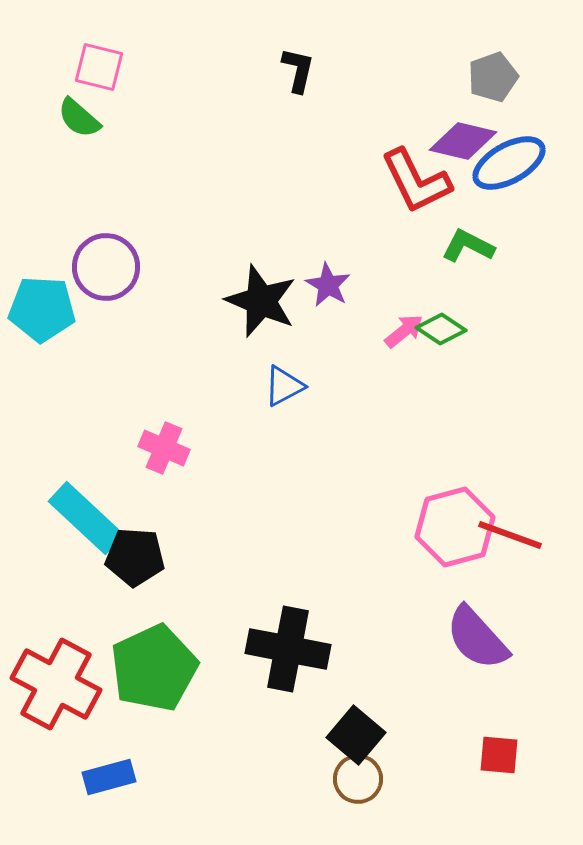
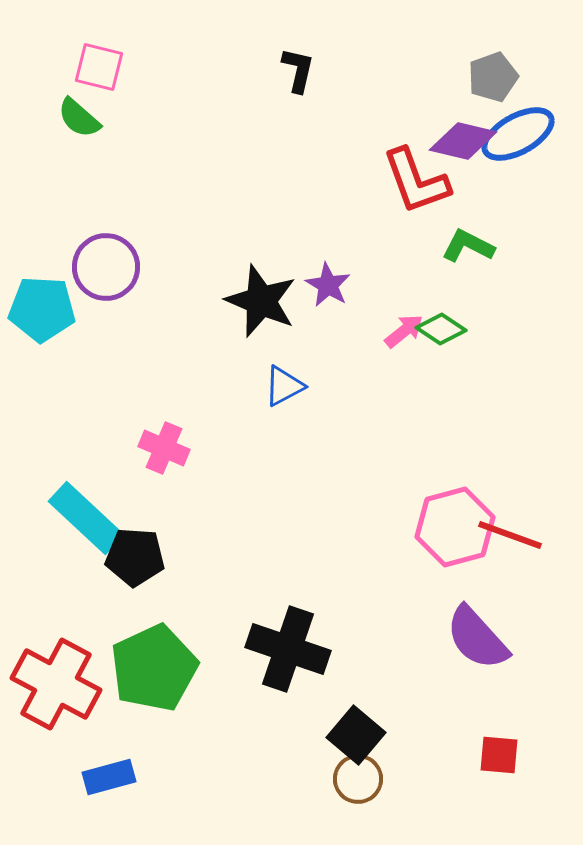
blue ellipse: moved 9 px right, 29 px up
red L-shape: rotated 6 degrees clockwise
black cross: rotated 8 degrees clockwise
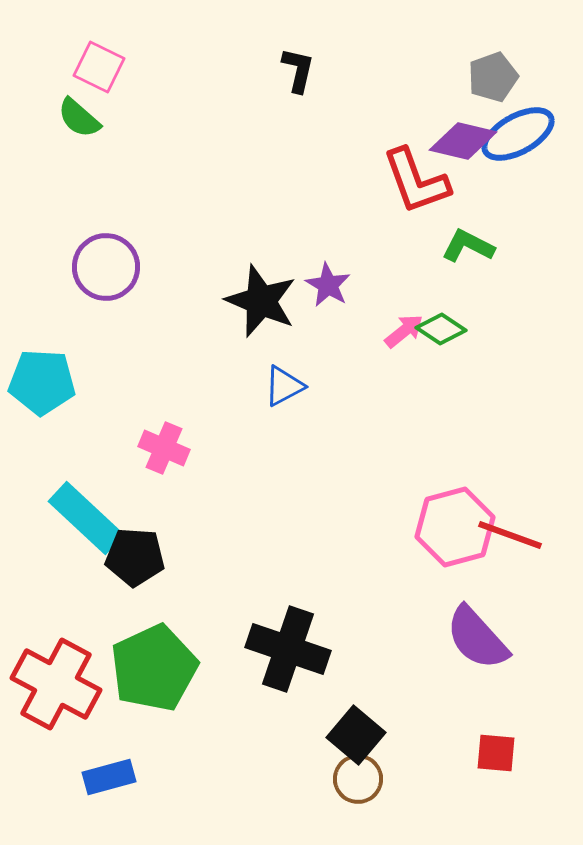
pink square: rotated 12 degrees clockwise
cyan pentagon: moved 73 px down
red square: moved 3 px left, 2 px up
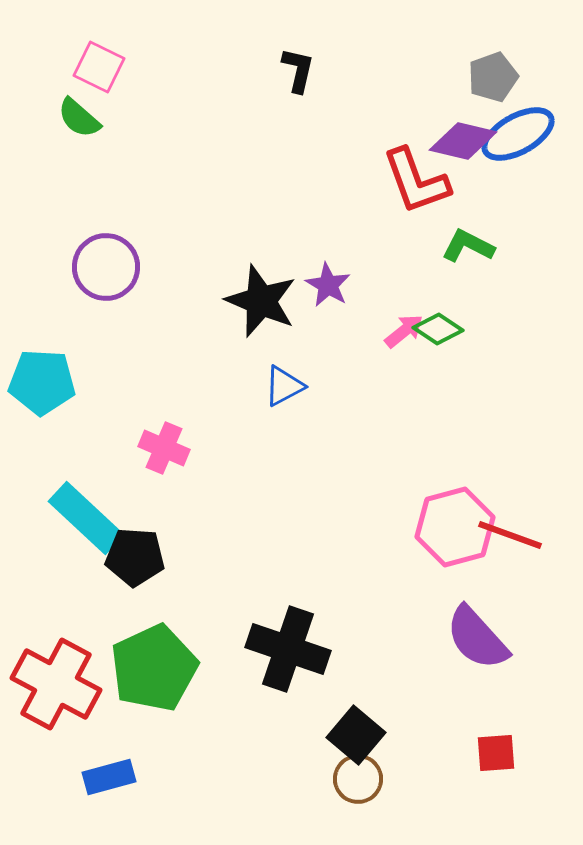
green diamond: moved 3 px left
red square: rotated 9 degrees counterclockwise
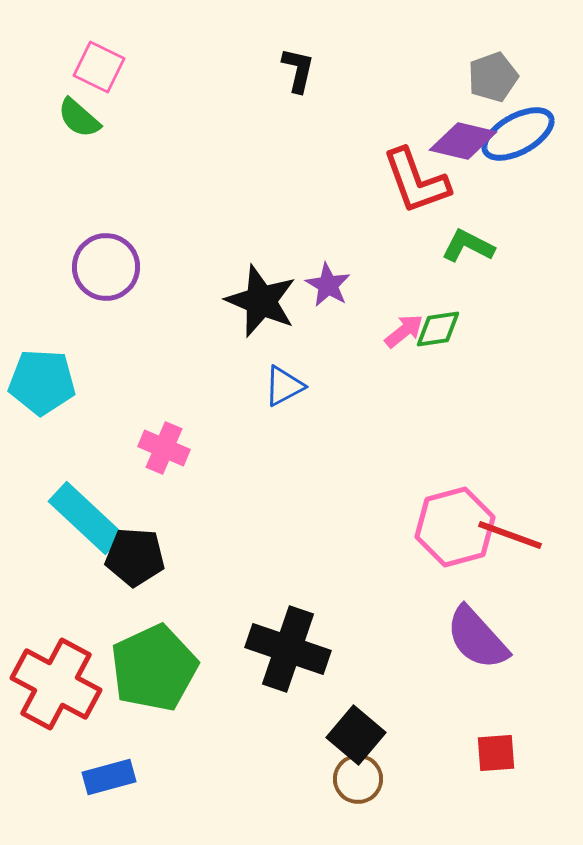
green diamond: rotated 42 degrees counterclockwise
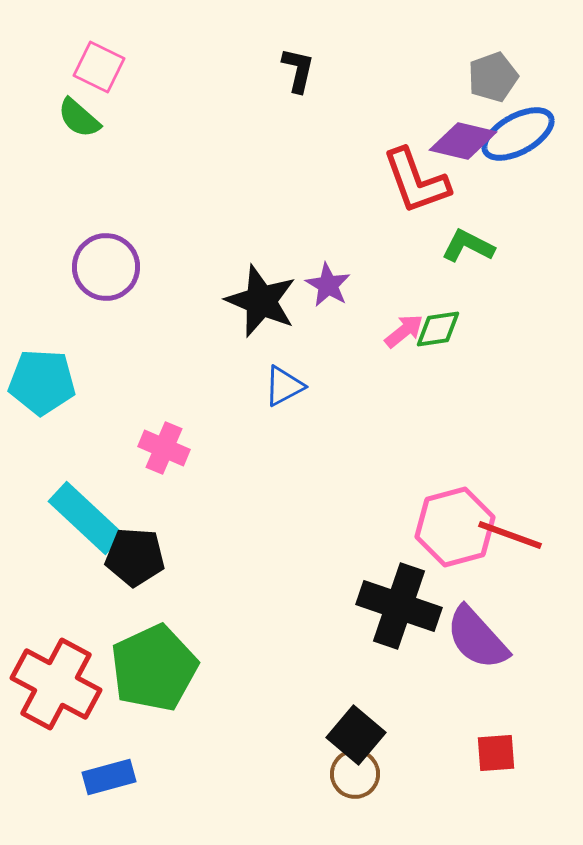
black cross: moved 111 px right, 43 px up
brown circle: moved 3 px left, 5 px up
